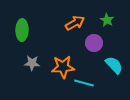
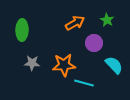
orange star: moved 1 px right, 2 px up
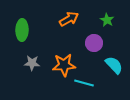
orange arrow: moved 6 px left, 4 px up
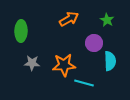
green ellipse: moved 1 px left, 1 px down
cyan semicircle: moved 4 px left, 4 px up; rotated 42 degrees clockwise
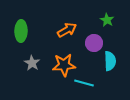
orange arrow: moved 2 px left, 11 px down
gray star: rotated 28 degrees clockwise
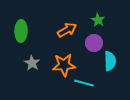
green star: moved 9 px left
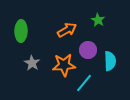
purple circle: moved 6 px left, 7 px down
cyan line: rotated 66 degrees counterclockwise
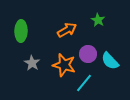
purple circle: moved 4 px down
cyan semicircle: rotated 138 degrees clockwise
orange star: rotated 20 degrees clockwise
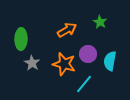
green star: moved 2 px right, 2 px down
green ellipse: moved 8 px down
cyan semicircle: rotated 54 degrees clockwise
orange star: moved 1 px up
cyan line: moved 1 px down
